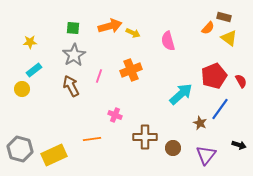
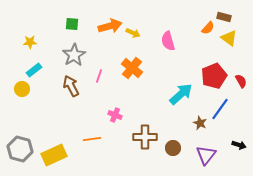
green square: moved 1 px left, 4 px up
orange cross: moved 1 px right, 2 px up; rotated 30 degrees counterclockwise
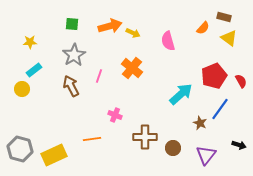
orange semicircle: moved 5 px left
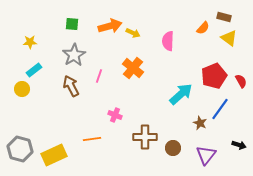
pink semicircle: rotated 18 degrees clockwise
orange cross: moved 1 px right
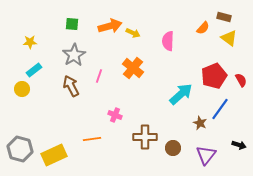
red semicircle: moved 1 px up
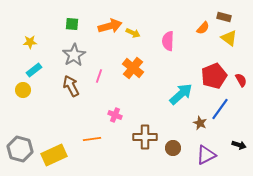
yellow circle: moved 1 px right, 1 px down
purple triangle: rotated 25 degrees clockwise
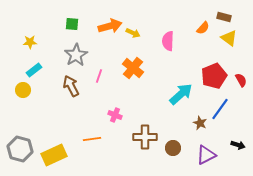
gray star: moved 2 px right
black arrow: moved 1 px left
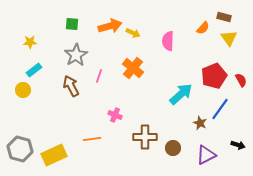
yellow triangle: rotated 18 degrees clockwise
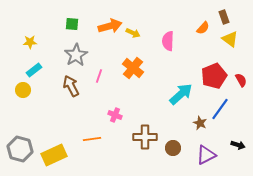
brown rectangle: rotated 56 degrees clockwise
yellow triangle: moved 1 px right, 1 px down; rotated 18 degrees counterclockwise
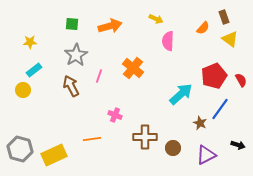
yellow arrow: moved 23 px right, 14 px up
